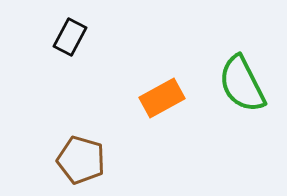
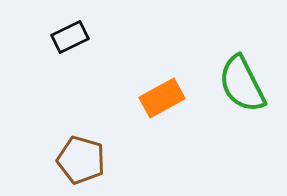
black rectangle: rotated 36 degrees clockwise
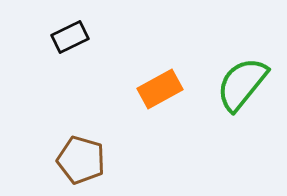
green semicircle: rotated 66 degrees clockwise
orange rectangle: moved 2 px left, 9 px up
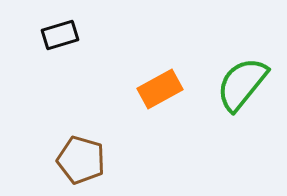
black rectangle: moved 10 px left, 2 px up; rotated 9 degrees clockwise
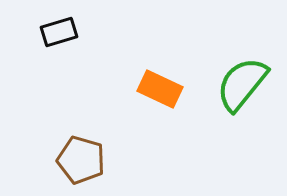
black rectangle: moved 1 px left, 3 px up
orange rectangle: rotated 54 degrees clockwise
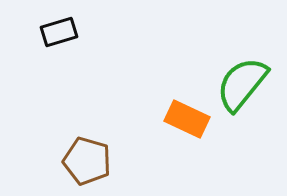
orange rectangle: moved 27 px right, 30 px down
brown pentagon: moved 6 px right, 1 px down
